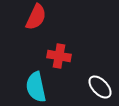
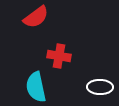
red semicircle: rotated 28 degrees clockwise
white ellipse: rotated 45 degrees counterclockwise
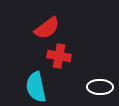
red semicircle: moved 11 px right, 11 px down
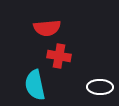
red semicircle: rotated 32 degrees clockwise
cyan semicircle: moved 1 px left, 2 px up
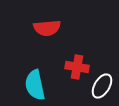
red cross: moved 18 px right, 11 px down
white ellipse: moved 2 px right, 1 px up; rotated 60 degrees counterclockwise
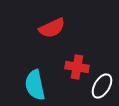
red semicircle: moved 5 px right; rotated 20 degrees counterclockwise
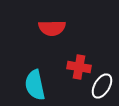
red semicircle: rotated 24 degrees clockwise
red cross: moved 2 px right
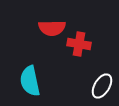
red cross: moved 23 px up
cyan semicircle: moved 5 px left, 4 px up
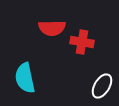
red cross: moved 3 px right, 2 px up
cyan semicircle: moved 5 px left, 3 px up
